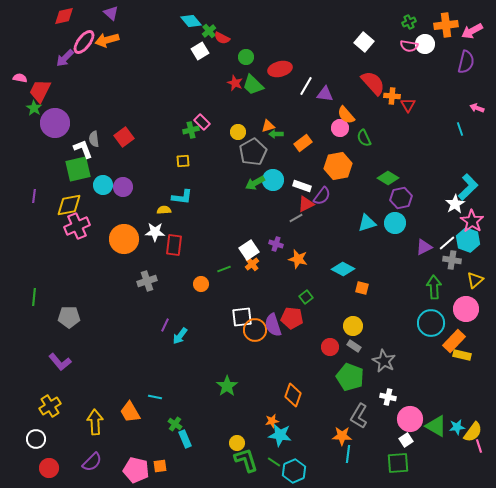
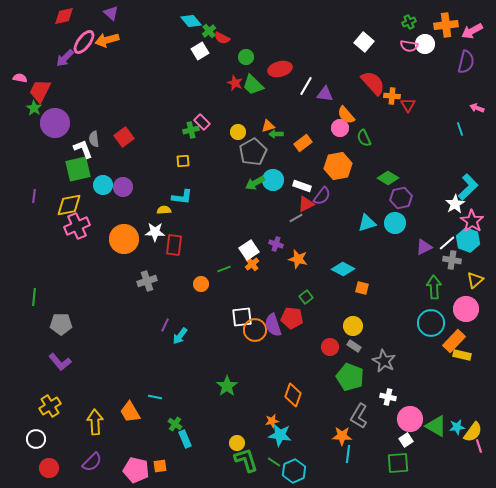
gray pentagon at (69, 317): moved 8 px left, 7 px down
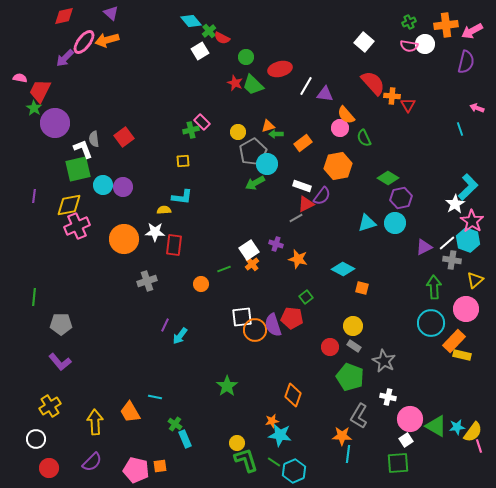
cyan circle at (273, 180): moved 6 px left, 16 px up
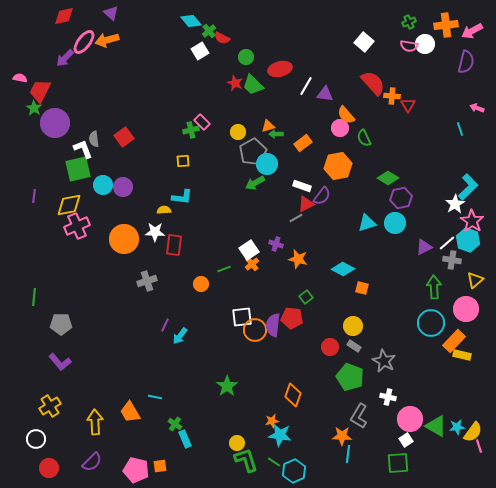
purple semicircle at (273, 325): rotated 25 degrees clockwise
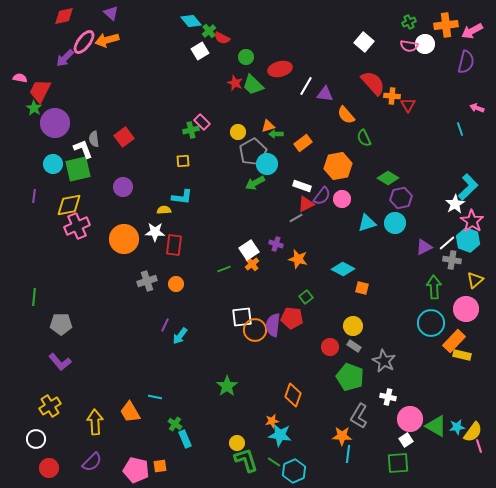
pink circle at (340, 128): moved 2 px right, 71 px down
cyan circle at (103, 185): moved 50 px left, 21 px up
orange circle at (201, 284): moved 25 px left
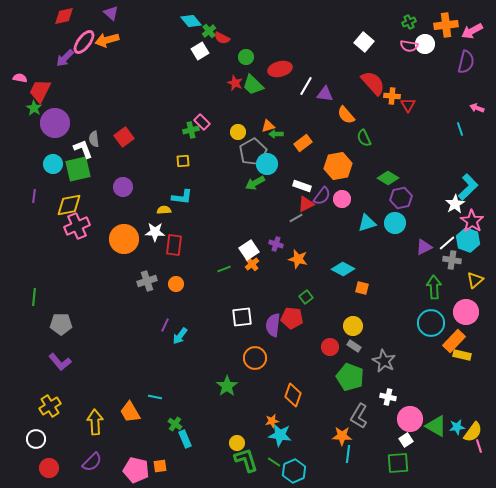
pink circle at (466, 309): moved 3 px down
orange circle at (255, 330): moved 28 px down
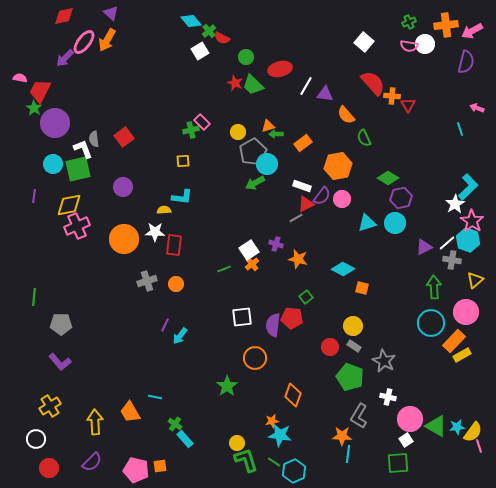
orange arrow at (107, 40): rotated 45 degrees counterclockwise
yellow rectangle at (462, 355): rotated 42 degrees counterclockwise
cyan rectangle at (185, 439): rotated 18 degrees counterclockwise
